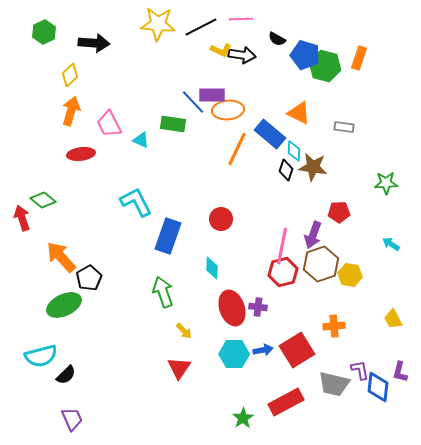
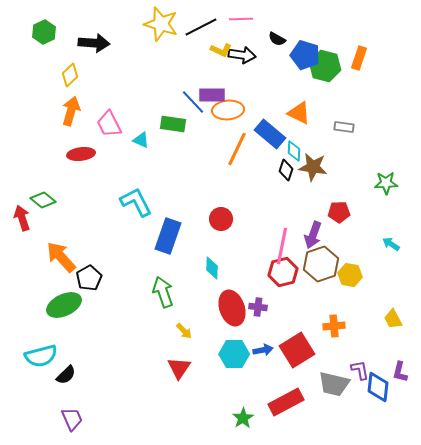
yellow star at (158, 24): moved 3 px right; rotated 12 degrees clockwise
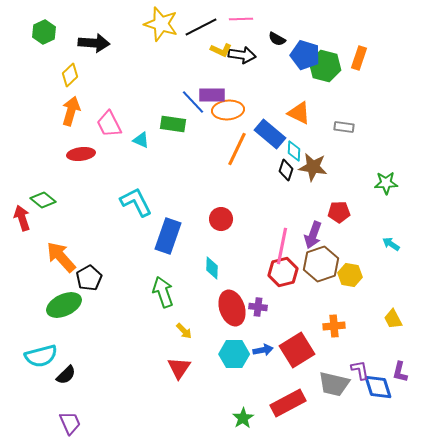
blue diamond at (378, 387): rotated 24 degrees counterclockwise
red rectangle at (286, 402): moved 2 px right, 1 px down
purple trapezoid at (72, 419): moved 2 px left, 4 px down
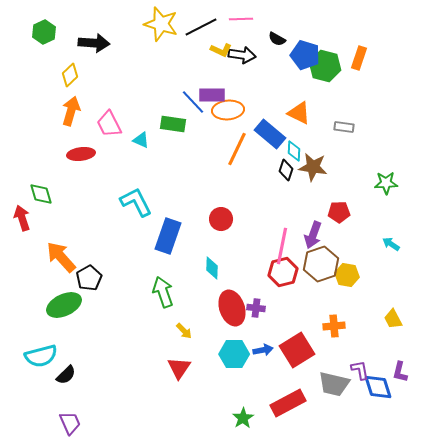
green diamond at (43, 200): moved 2 px left, 6 px up; rotated 35 degrees clockwise
yellow hexagon at (350, 275): moved 3 px left
purple cross at (258, 307): moved 2 px left, 1 px down
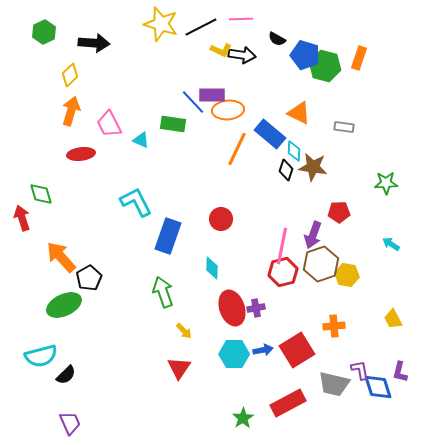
purple cross at (256, 308): rotated 18 degrees counterclockwise
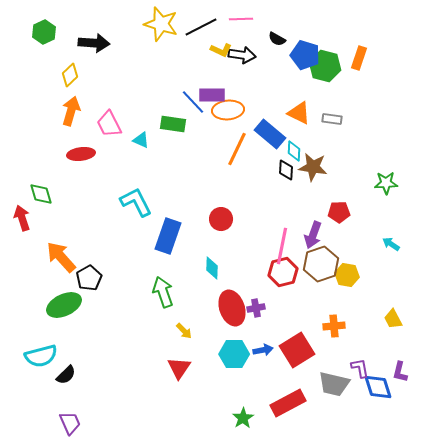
gray rectangle at (344, 127): moved 12 px left, 8 px up
black diamond at (286, 170): rotated 15 degrees counterclockwise
purple L-shape at (360, 370): moved 2 px up
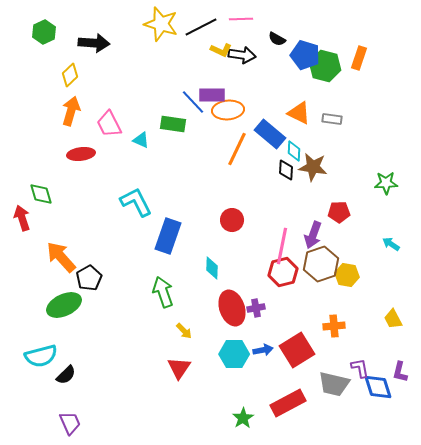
red circle at (221, 219): moved 11 px right, 1 px down
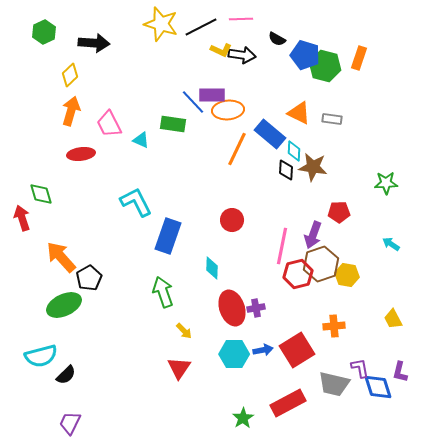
red hexagon at (283, 272): moved 15 px right, 2 px down
purple trapezoid at (70, 423): rotated 130 degrees counterclockwise
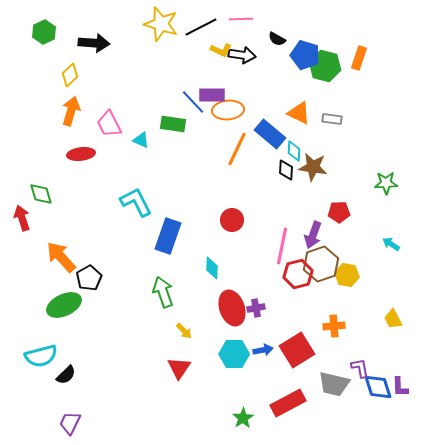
purple L-shape at (400, 372): moved 15 px down; rotated 15 degrees counterclockwise
